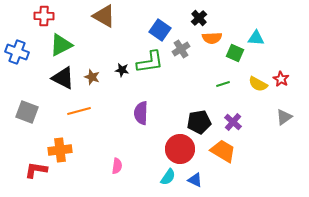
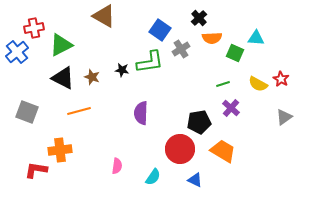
red cross: moved 10 px left, 12 px down; rotated 12 degrees counterclockwise
blue cross: rotated 30 degrees clockwise
purple cross: moved 2 px left, 14 px up
cyan semicircle: moved 15 px left
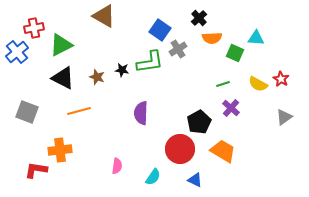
gray cross: moved 3 px left
brown star: moved 5 px right
black pentagon: rotated 20 degrees counterclockwise
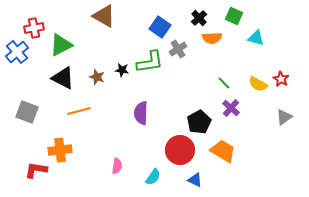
blue square: moved 3 px up
cyan triangle: rotated 12 degrees clockwise
green square: moved 1 px left, 37 px up
green line: moved 1 px right, 1 px up; rotated 64 degrees clockwise
red circle: moved 1 px down
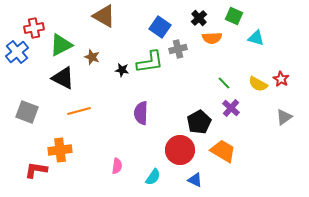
gray cross: rotated 18 degrees clockwise
brown star: moved 5 px left, 20 px up
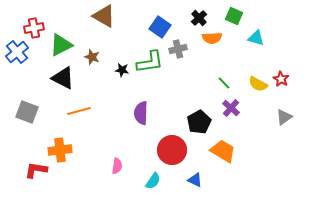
red circle: moved 8 px left
cyan semicircle: moved 4 px down
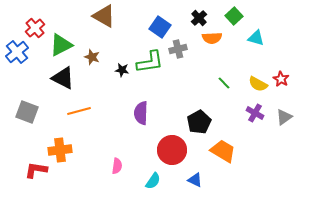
green square: rotated 24 degrees clockwise
red cross: moved 1 px right; rotated 30 degrees counterclockwise
purple cross: moved 24 px right, 5 px down; rotated 12 degrees counterclockwise
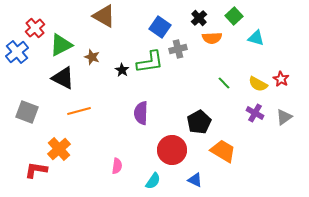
black star: rotated 24 degrees clockwise
orange cross: moved 1 px left, 1 px up; rotated 35 degrees counterclockwise
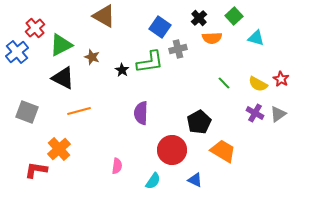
gray triangle: moved 6 px left, 3 px up
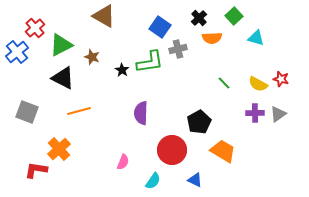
red star: rotated 14 degrees counterclockwise
purple cross: rotated 30 degrees counterclockwise
pink semicircle: moved 6 px right, 4 px up; rotated 14 degrees clockwise
